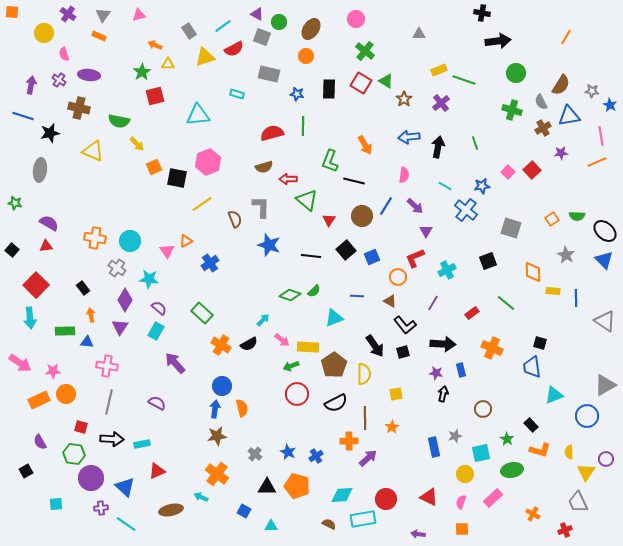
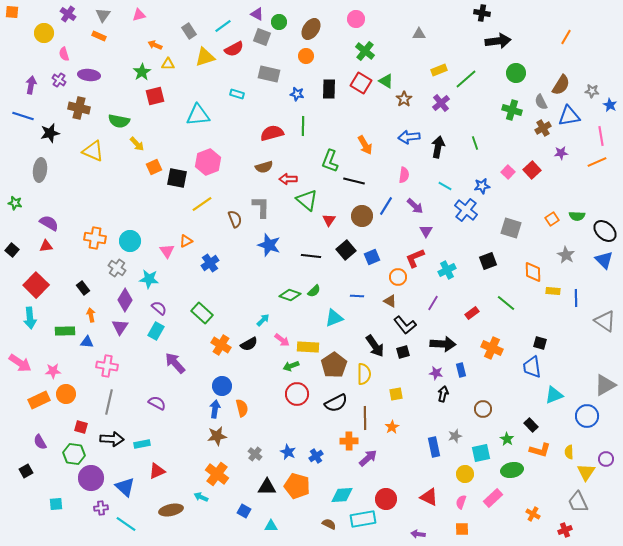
green line at (464, 80): moved 2 px right, 1 px up; rotated 60 degrees counterclockwise
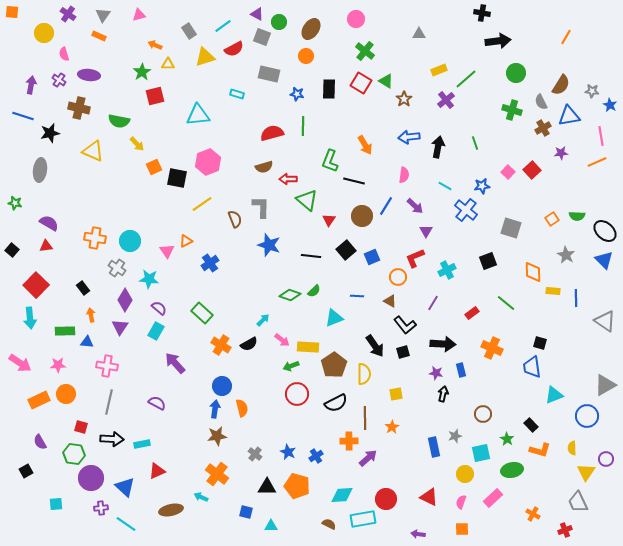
purple cross at (441, 103): moved 5 px right, 3 px up
pink star at (53, 371): moved 5 px right, 6 px up
brown circle at (483, 409): moved 5 px down
yellow semicircle at (569, 452): moved 3 px right, 4 px up
blue square at (244, 511): moved 2 px right, 1 px down; rotated 16 degrees counterclockwise
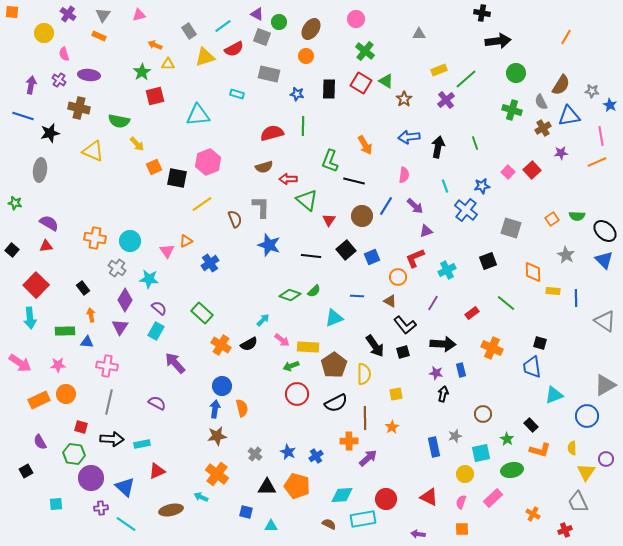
cyan line at (445, 186): rotated 40 degrees clockwise
purple triangle at (426, 231): rotated 40 degrees clockwise
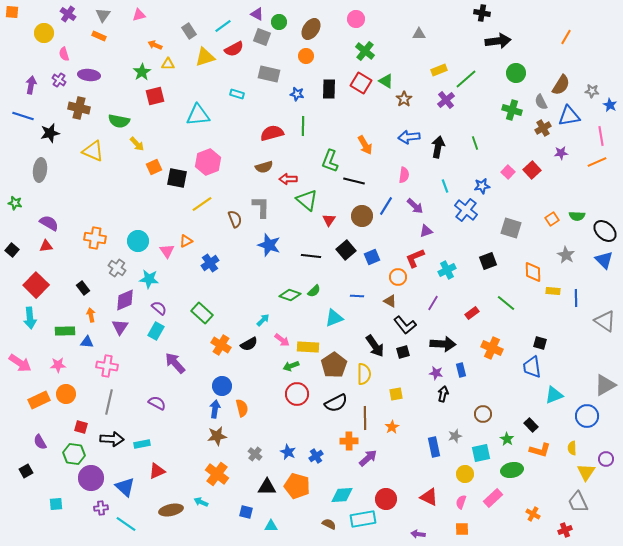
cyan circle at (130, 241): moved 8 px right
purple diamond at (125, 300): rotated 35 degrees clockwise
cyan arrow at (201, 497): moved 5 px down
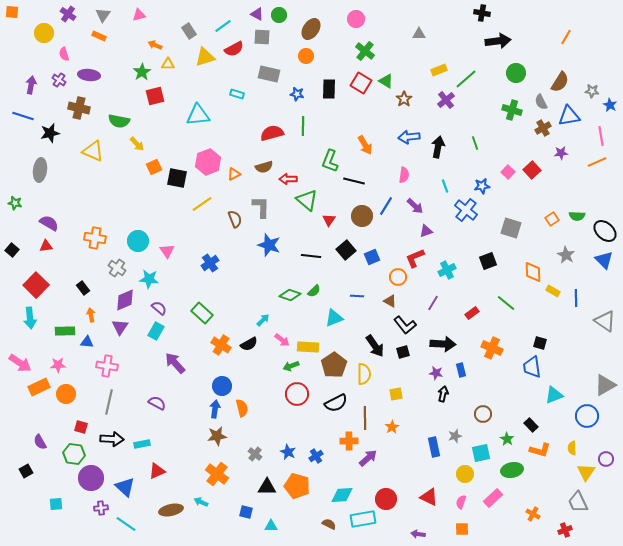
green circle at (279, 22): moved 7 px up
gray square at (262, 37): rotated 18 degrees counterclockwise
brown semicircle at (561, 85): moved 1 px left, 3 px up
orange triangle at (186, 241): moved 48 px right, 67 px up
yellow rectangle at (553, 291): rotated 24 degrees clockwise
orange rectangle at (39, 400): moved 13 px up
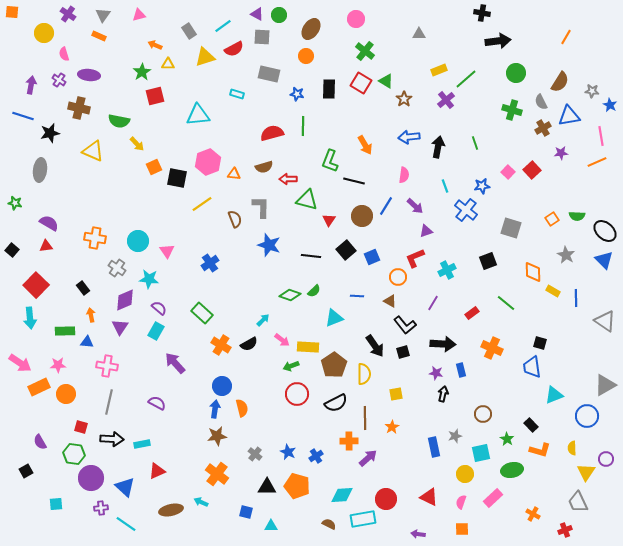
orange triangle at (234, 174): rotated 32 degrees clockwise
green triangle at (307, 200): rotated 25 degrees counterclockwise
